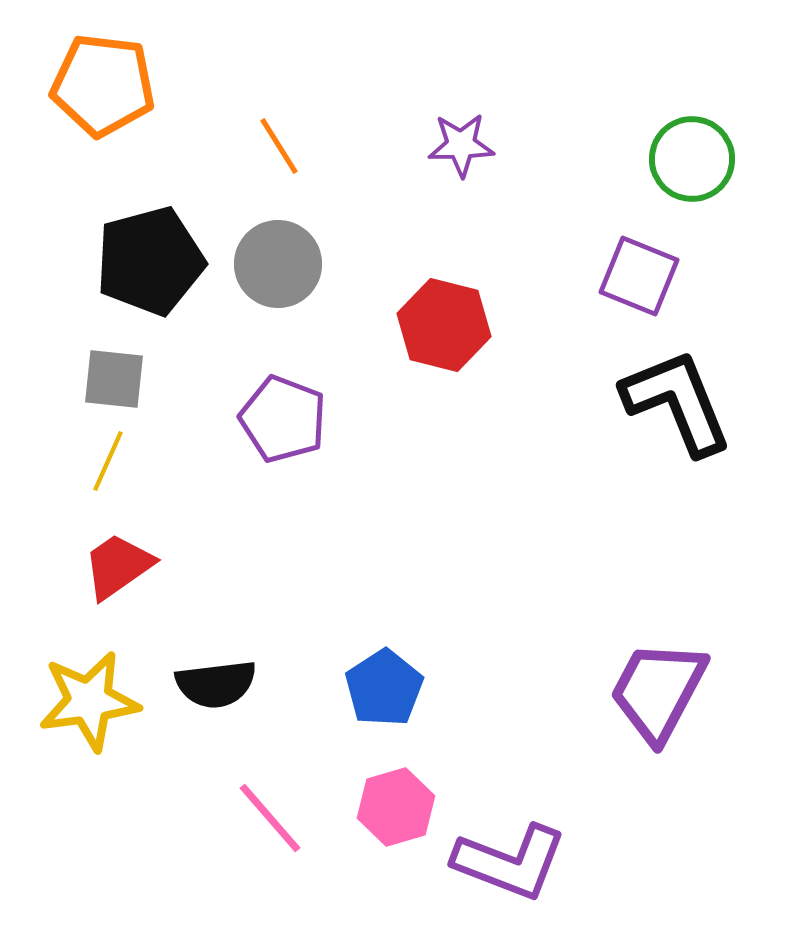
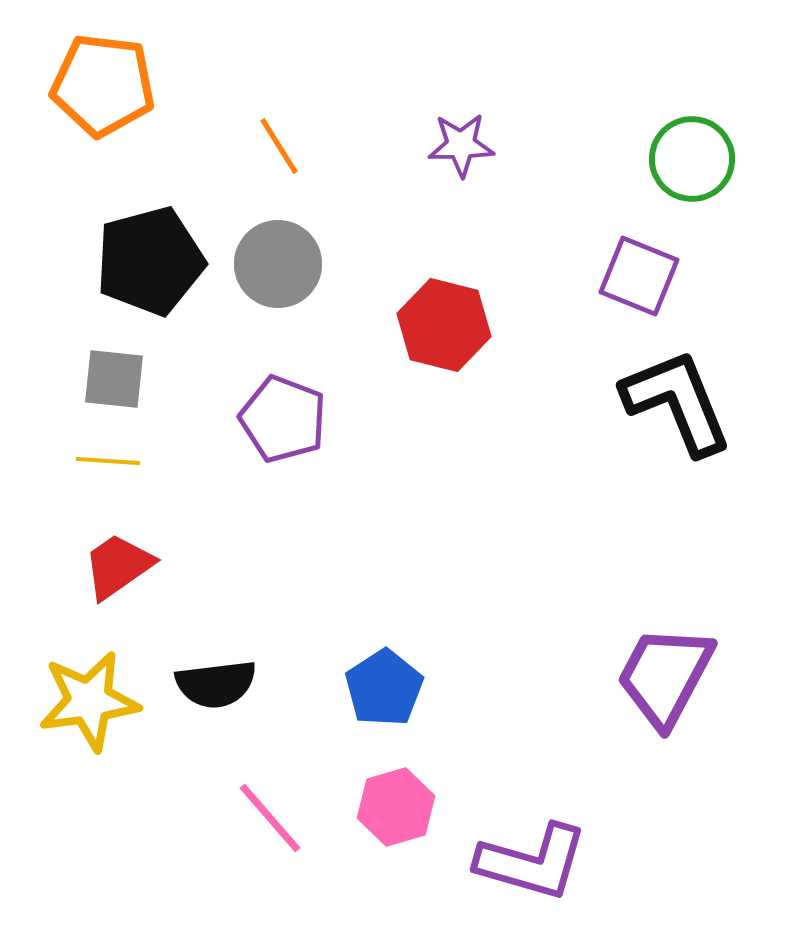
yellow line: rotated 70 degrees clockwise
purple trapezoid: moved 7 px right, 15 px up
purple L-shape: moved 22 px right; rotated 5 degrees counterclockwise
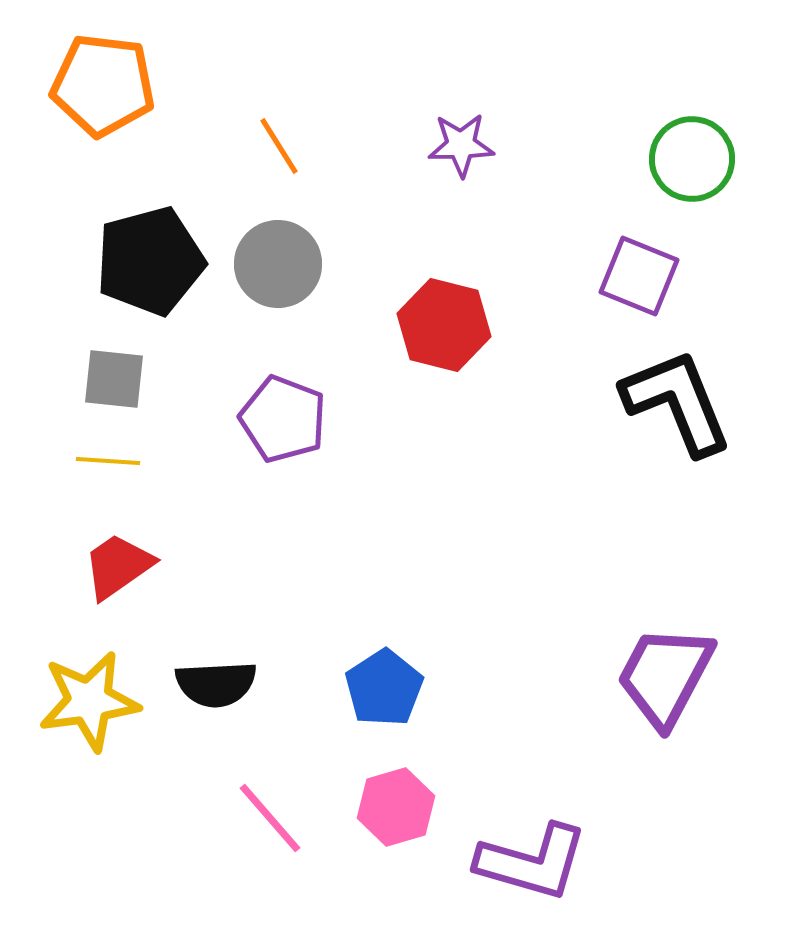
black semicircle: rotated 4 degrees clockwise
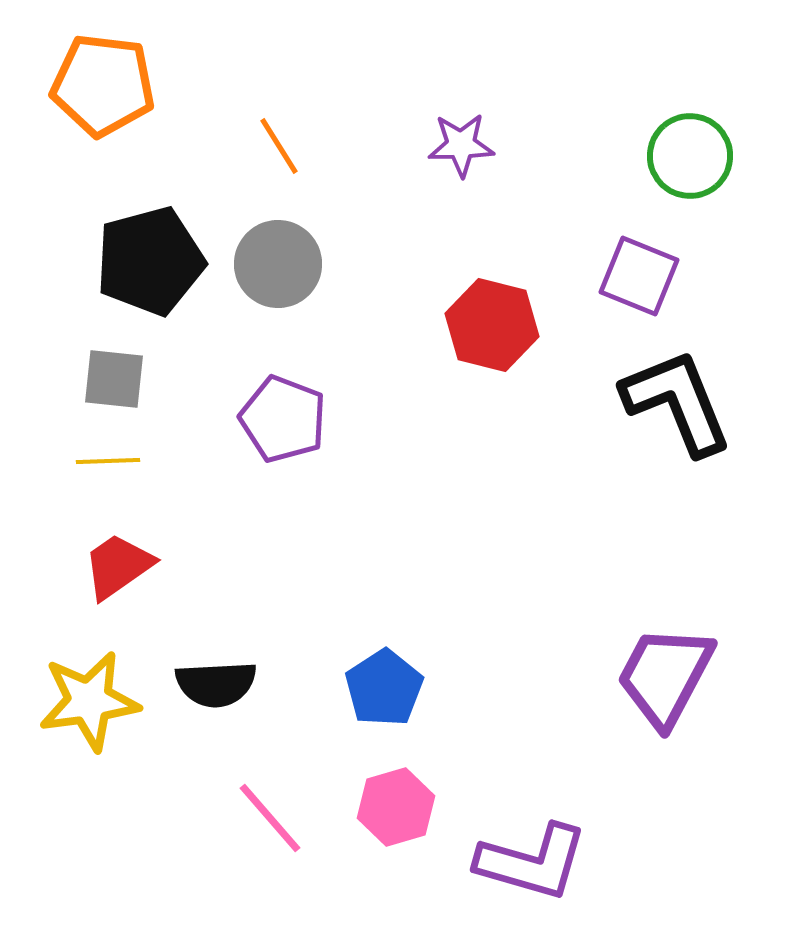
green circle: moved 2 px left, 3 px up
red hexagon: moved 48 px right
yellow line: rotated 6 degrees counterclockwise
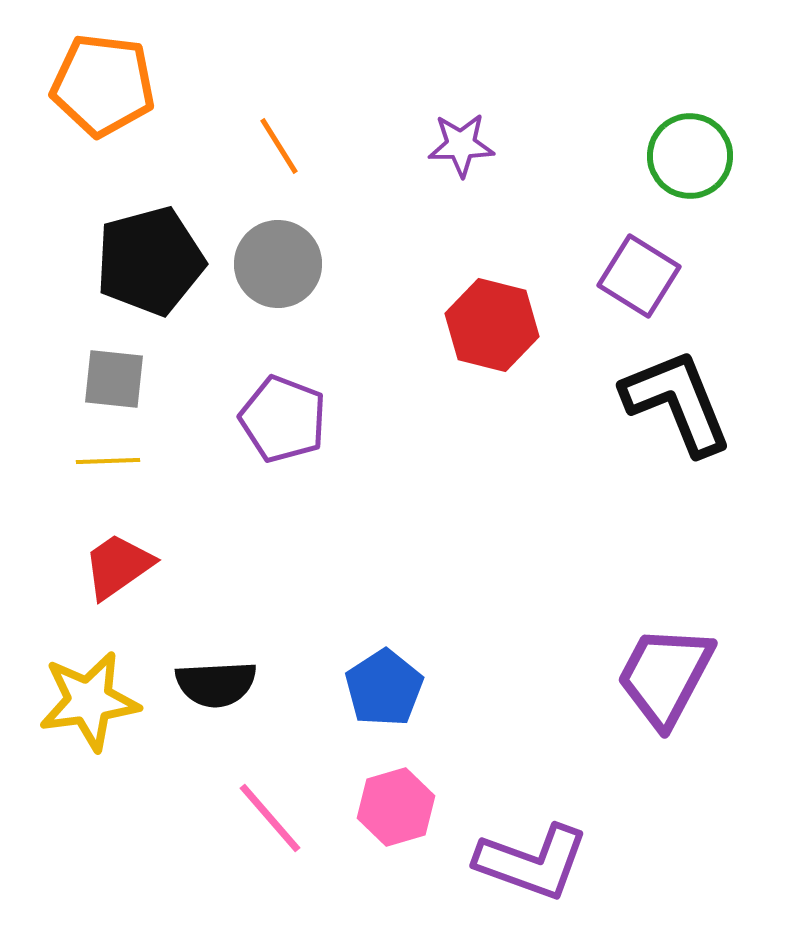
purple square: rotated 10 degrees clockwise
purple L-shape: rotated 4 degrees clockwise
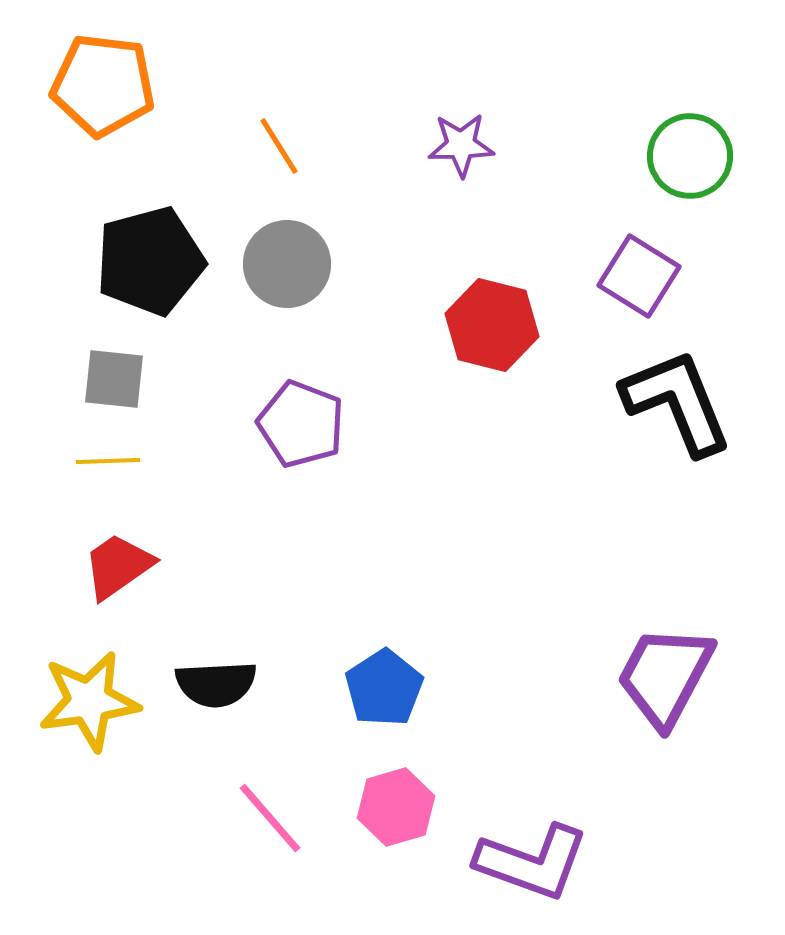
gray circle: moved 9 px right
purple pentagon: moved 18 px right, 5 px down
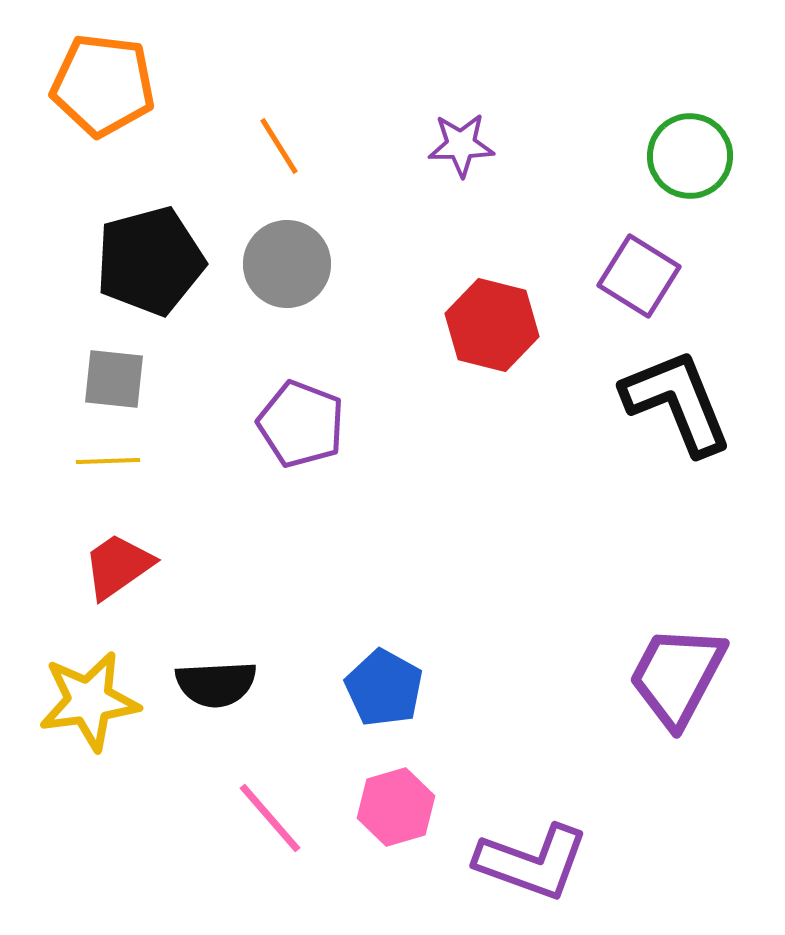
purple trapezoid: moved 12 px right
blue pentagon: rotated 10 degrees counterclockwise
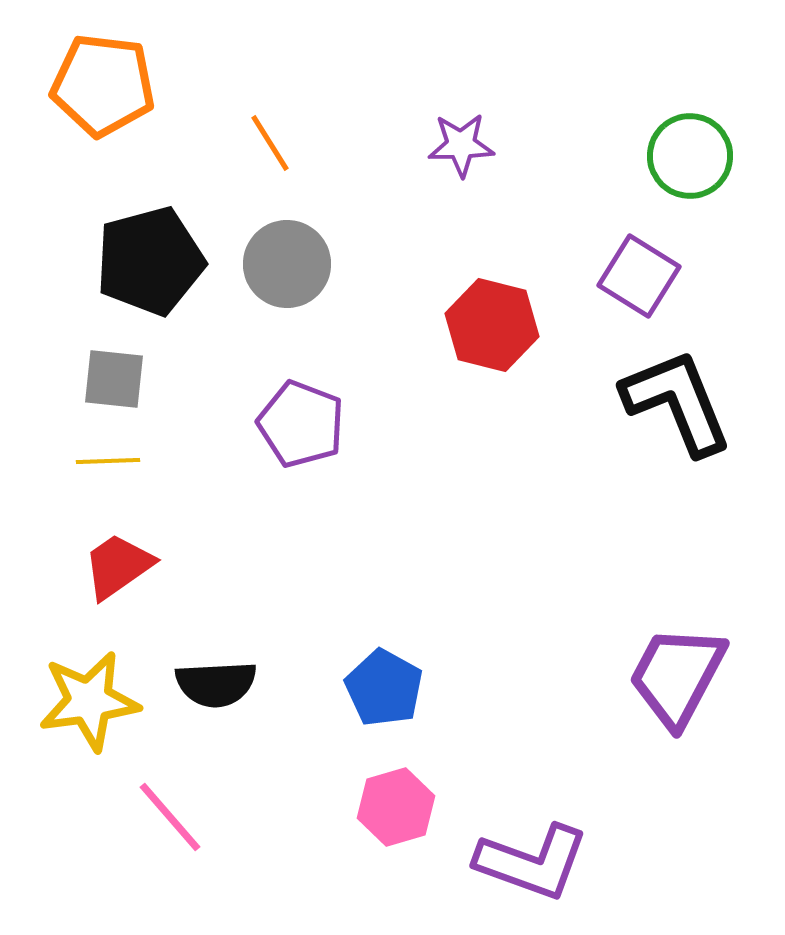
orange line: moved 9 px left, 3 px up
pink line: moved 100 px left, 1 px up
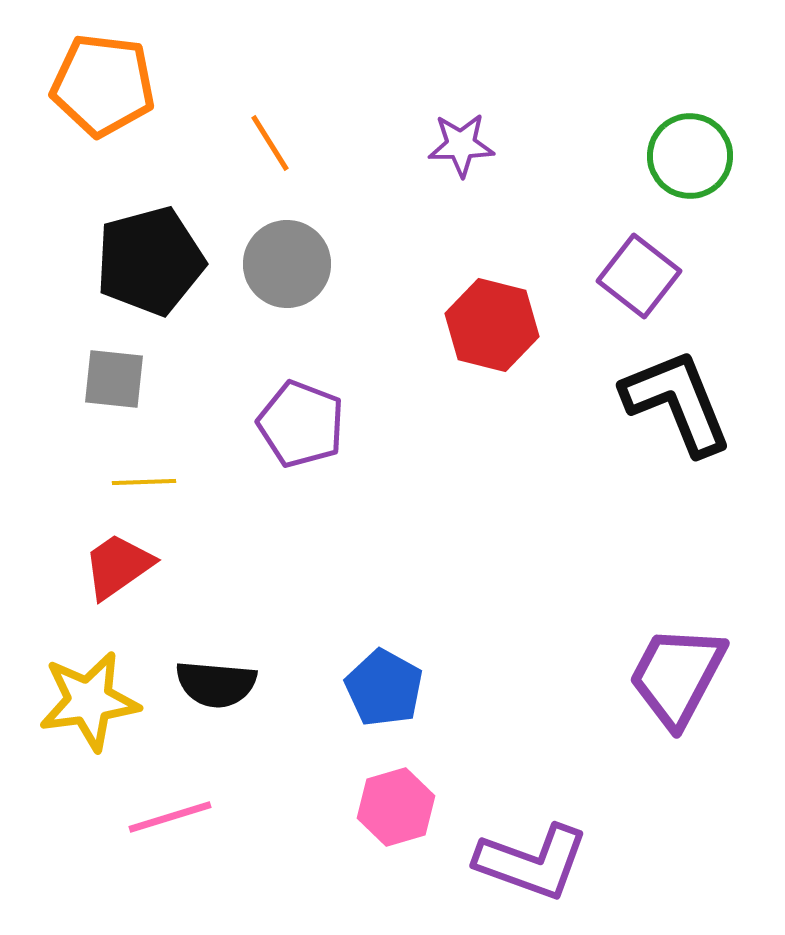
purple square: rotated 6 degrees clockwise
yellow line: moved 36 px right, 21 px down
black semicircle: rotated 8 degrees clockwise
pink line: rotated 66 degrees counterclockwise
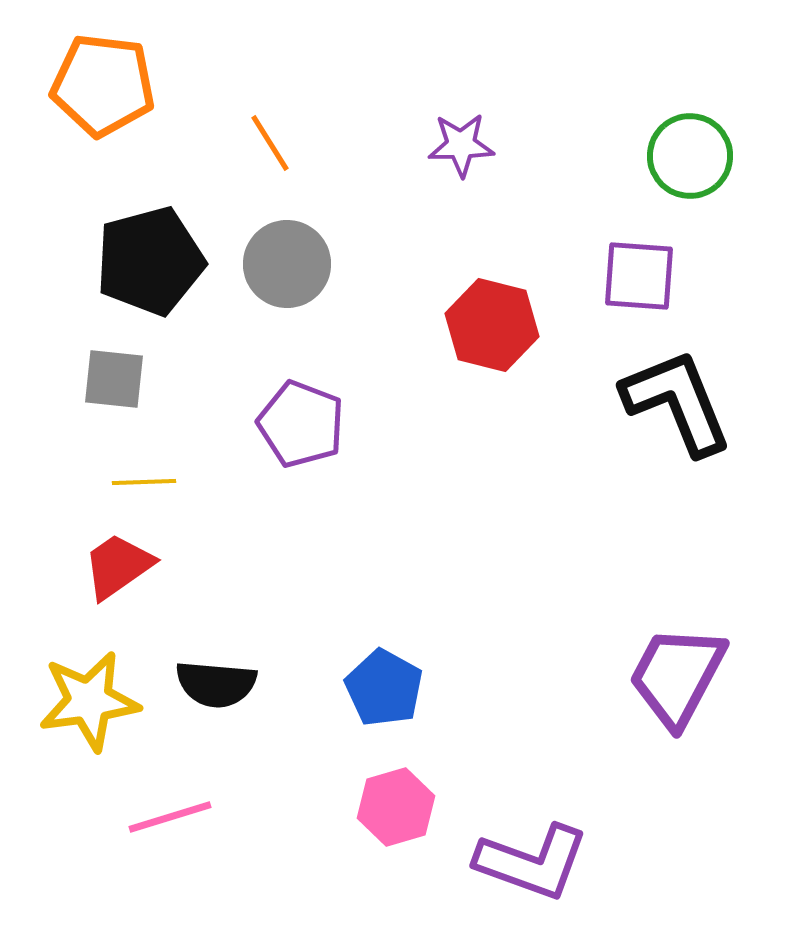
purple square: rotated 34 degrees counterclockwise
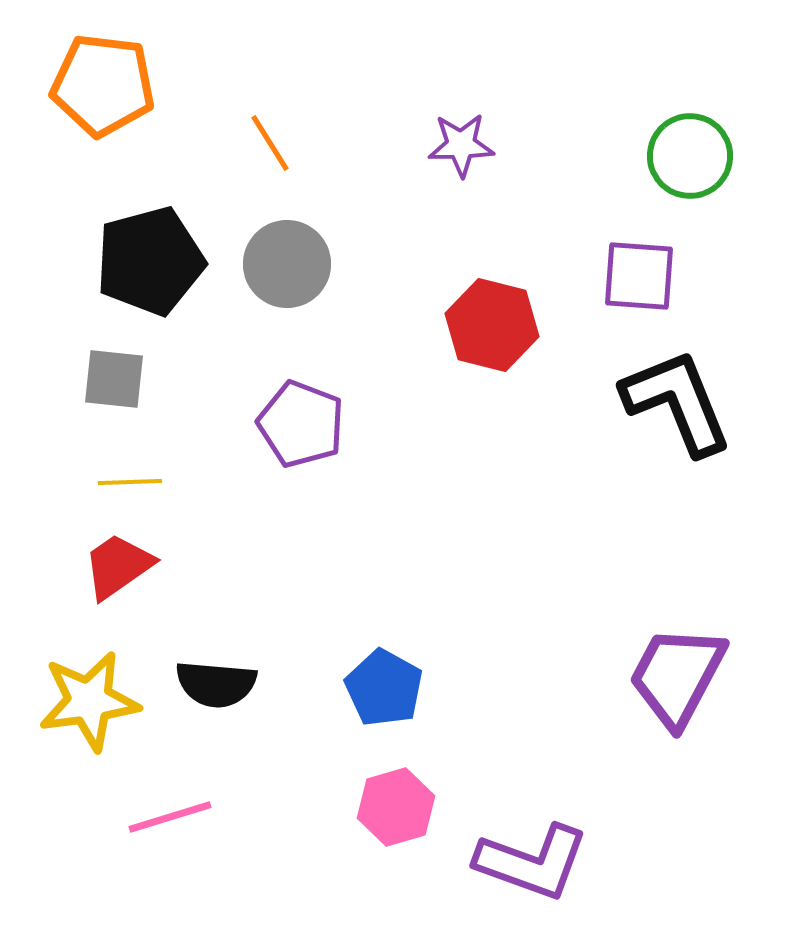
yellow line: moved 14 px left
